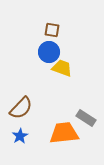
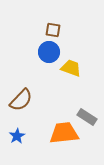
brown square: moved 1 px right
yellow trapezoid: moved 9 px right
brown semicircle: moved 8 px up
gray rectangle: moved 1 px right, 1 px up
blue star: moved 3 px left
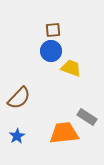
brown square: rotated 14 degrees counterclockwise
blue circle: moved 2 px right, 1 px up
brown semicircle: moved 2 px left, 2 px up
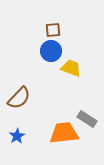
gray rectangle: moved 2 px down
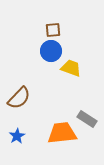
orange trapezoid: moved 2 px left
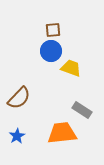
gray rectangle: moved 5 px left, 9 px up
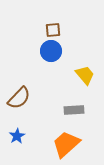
yellow trapezoid: moved 14 px right, 7 px down; rotated 30 degrees clockwise
gray rectangle: moved 8 px left; rotated 36 degrees counterclockwise
orange trapezoid: moved 4 px right, 11 px down; rotated 36 degrees counterclockwise
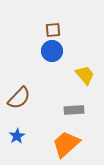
blue circle: moved 1 px right
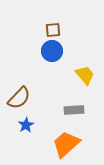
blue star: moved 9 px right, 11 px up
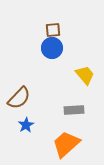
blue circle: moved 3 px up
